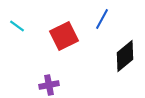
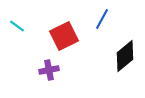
purple cross: moved 15 px up
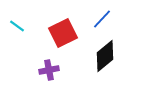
blue line: rotated 15 degrees clockwise
red square: moved 1 px left, 3 px up
black diamond: moved 20 px left
